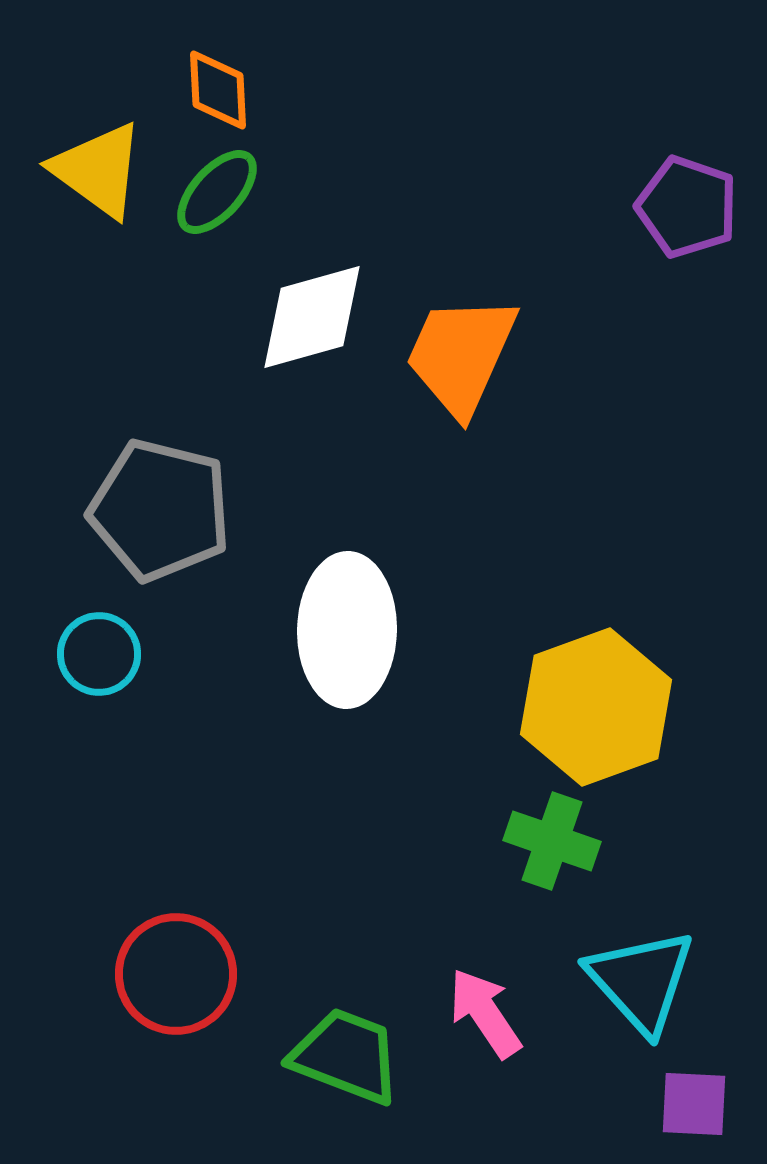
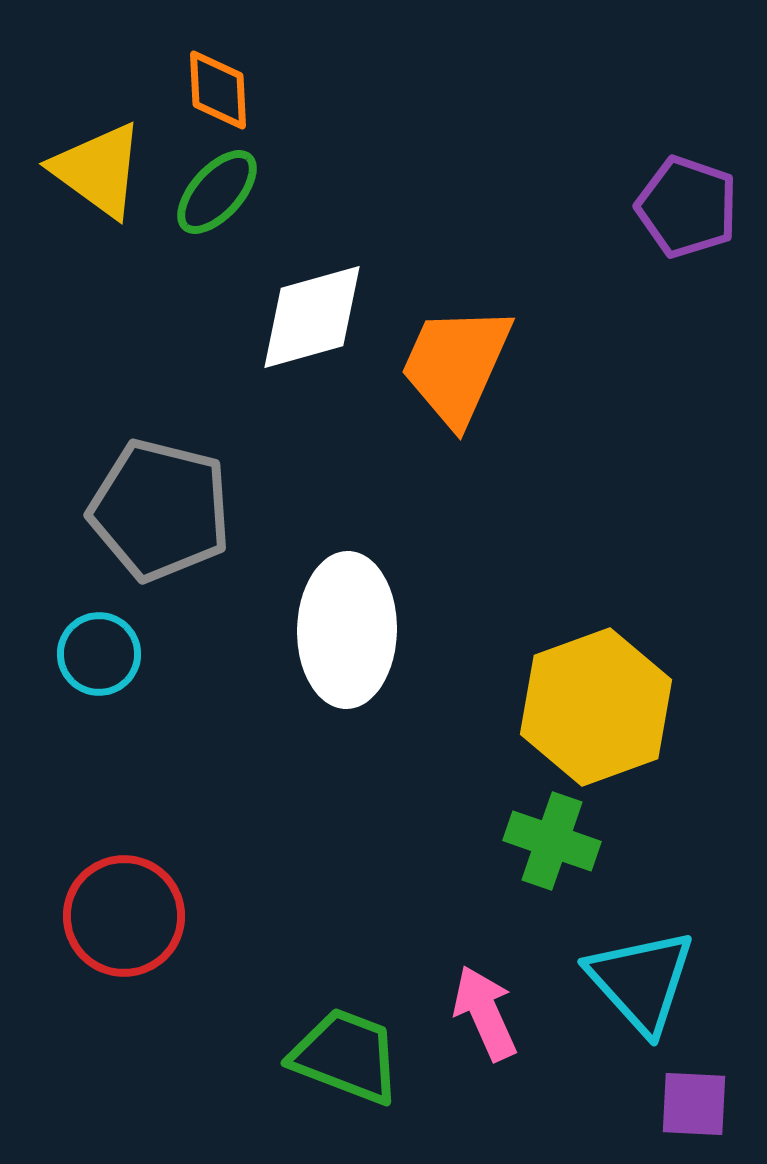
orange trapezoid: moved 5 px left, 10 px down
red circle: moved 52 px left, 58 px up
pink arrow: rotated 10 degrees clockwise
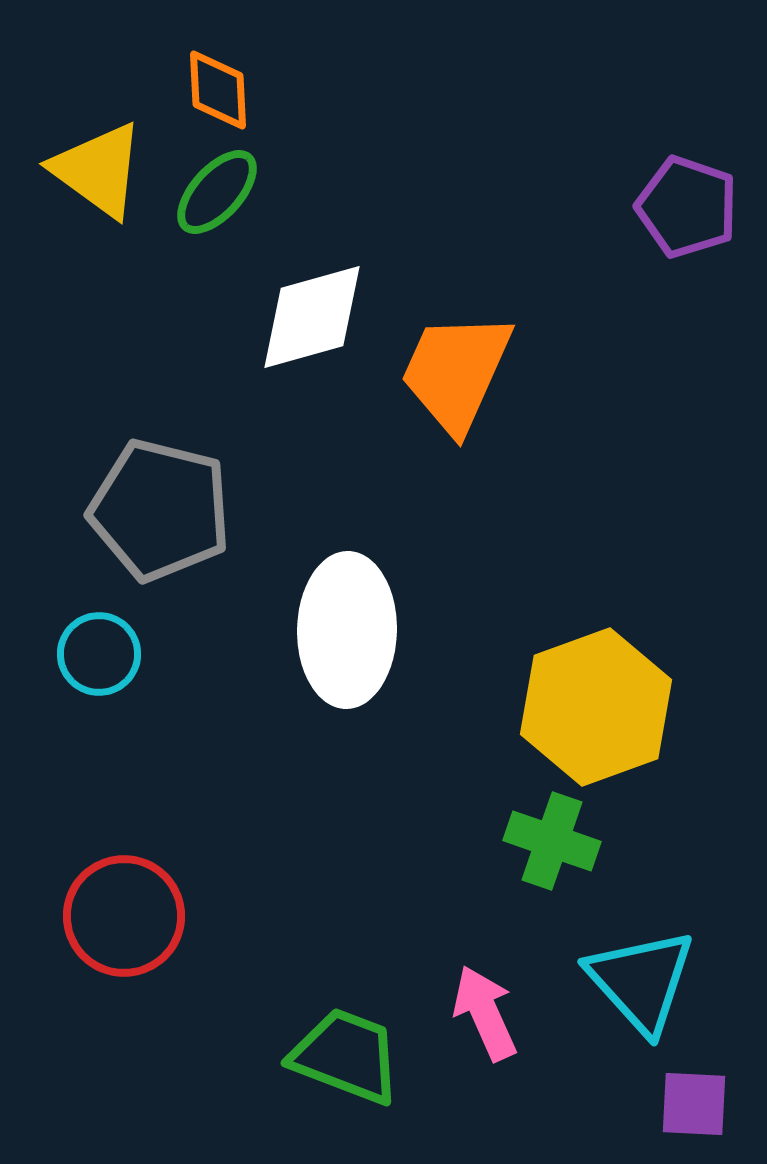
orange trapezoid: moved 7 px down
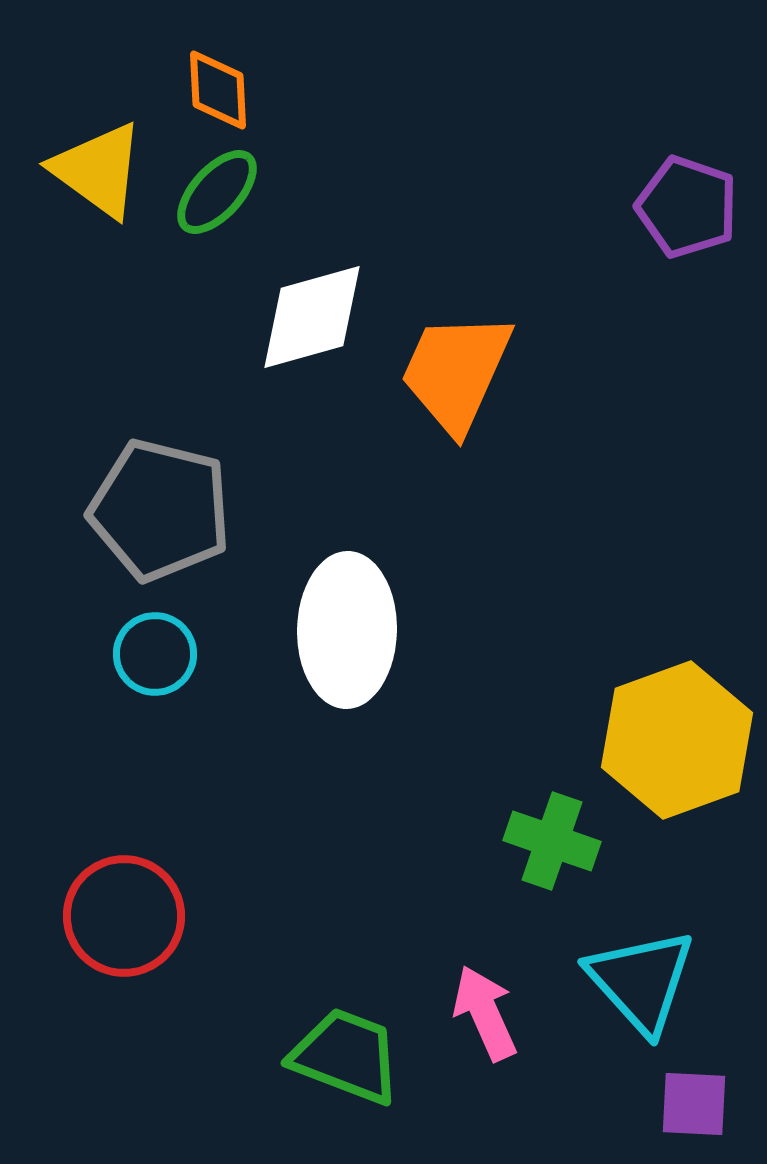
cyan circle: moved 56 px right
yellow hexagon: moved 81 px right, 33 px down
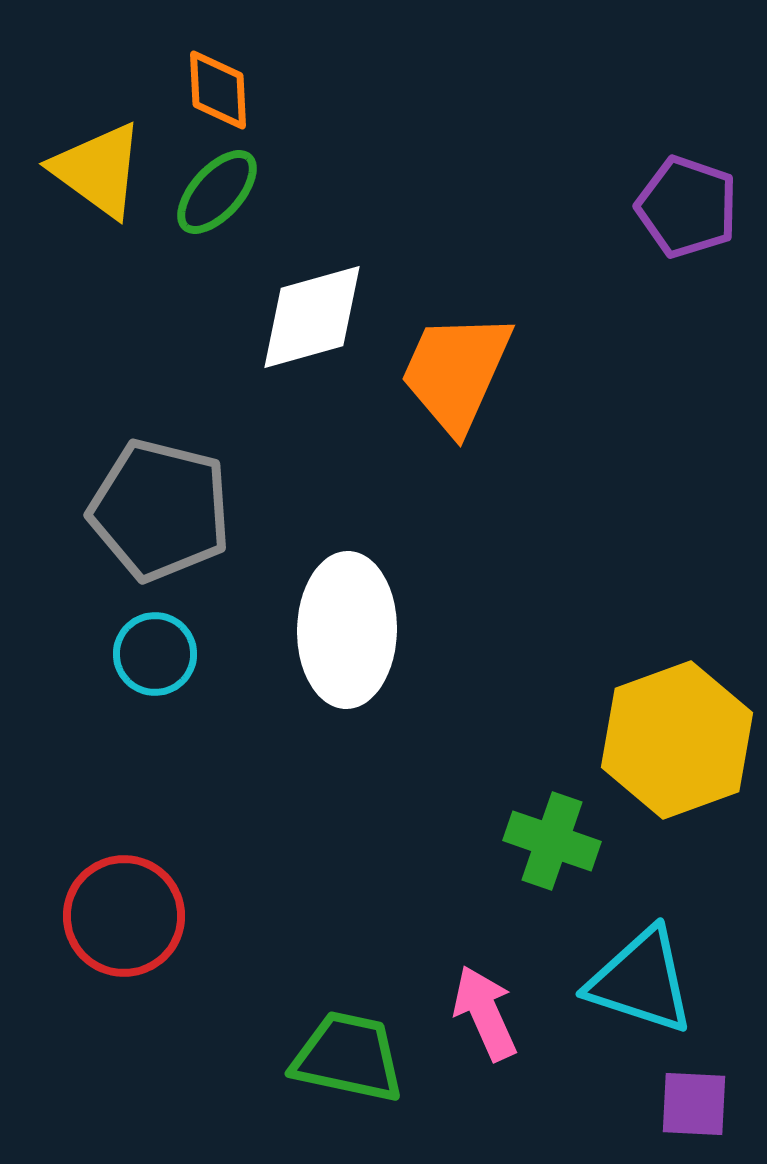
cyan triangle: rotated 30 degrees counterclockwise
green trapezoid: moved 2 px right, 1 px down; rotated 9 degrees counterclockwise
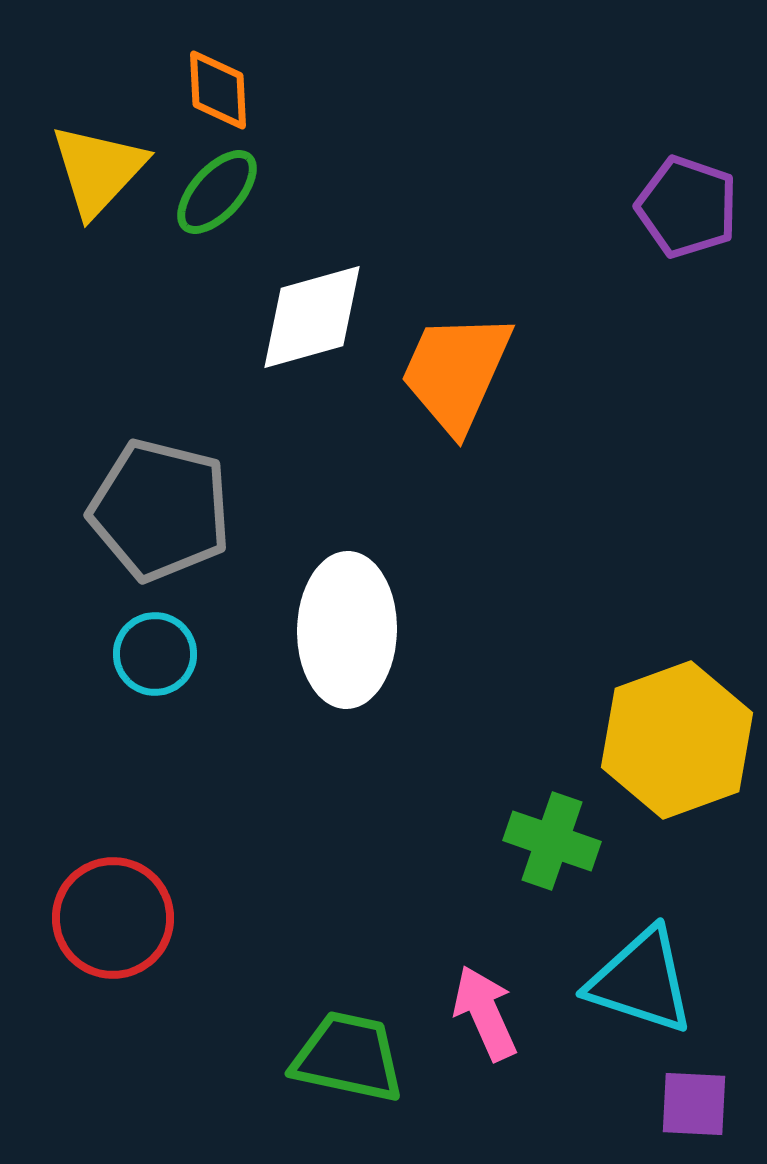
yellow triangle: rotated 37 degrees clockwise
red circle: moved 11 px left, 2 px down
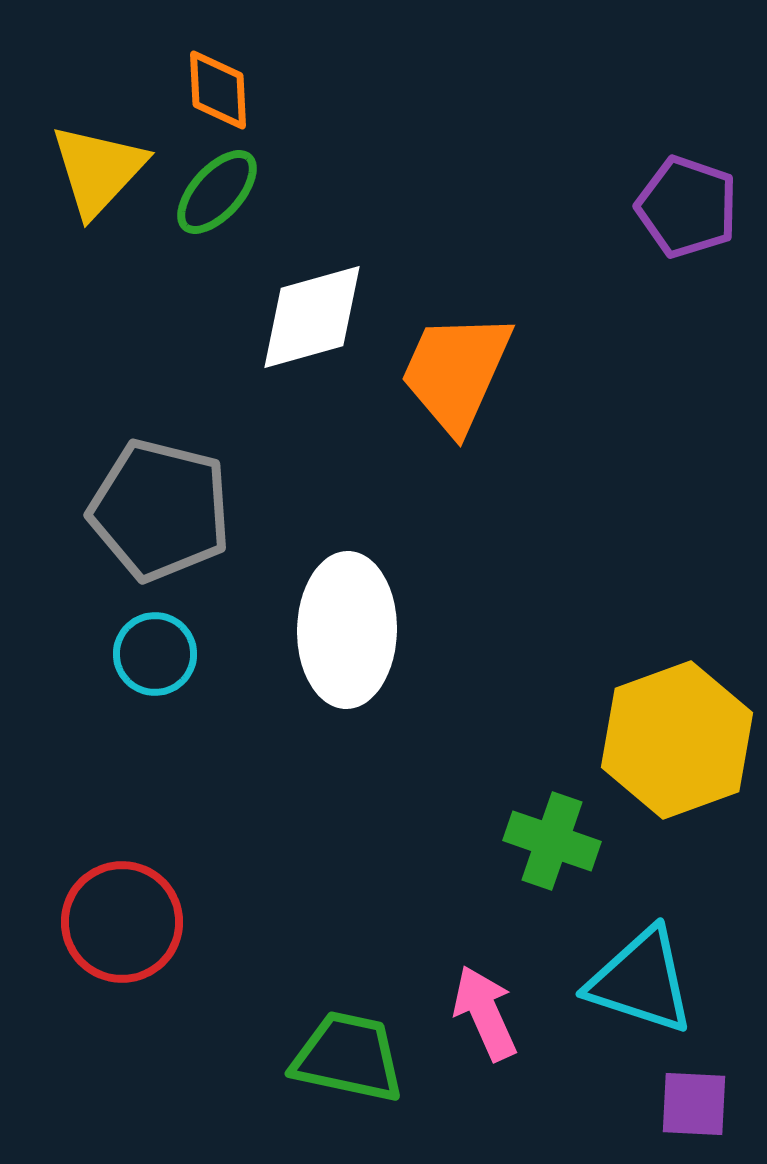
red circle: moved 9 px right, 4 px down
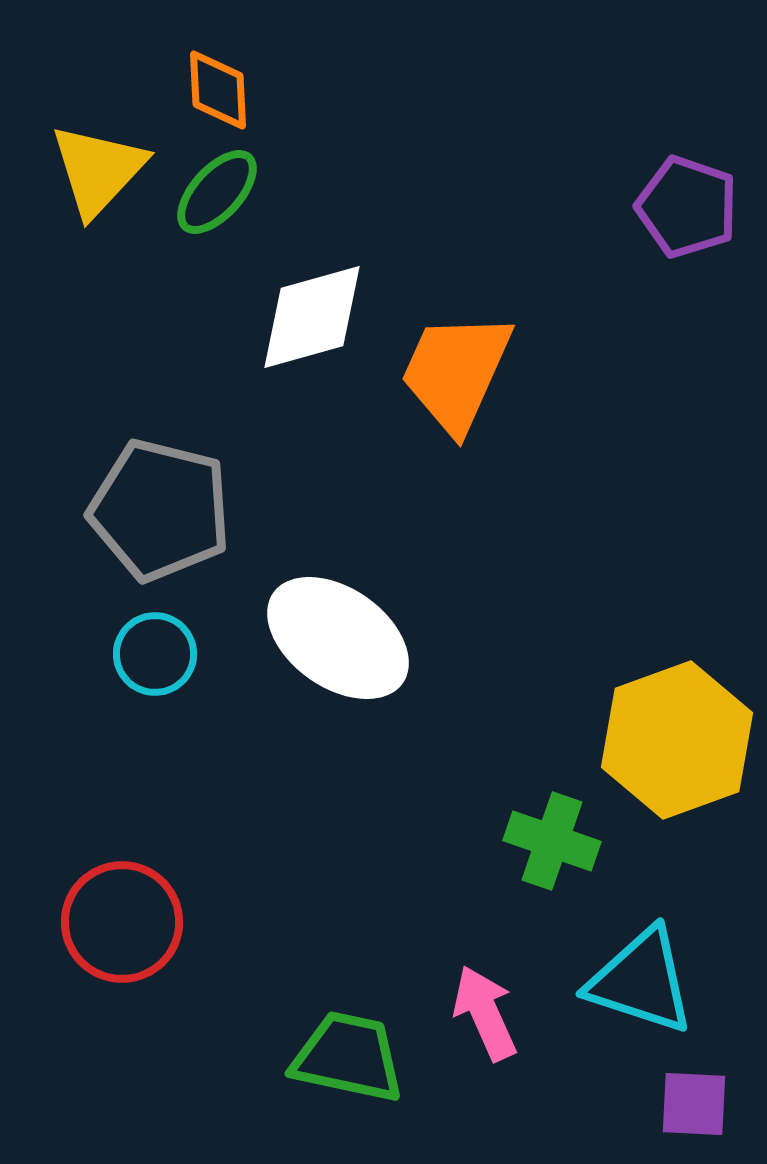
white ellipse: moved 9 px left, 8 px down; rotated 56 degrees counterclockwise
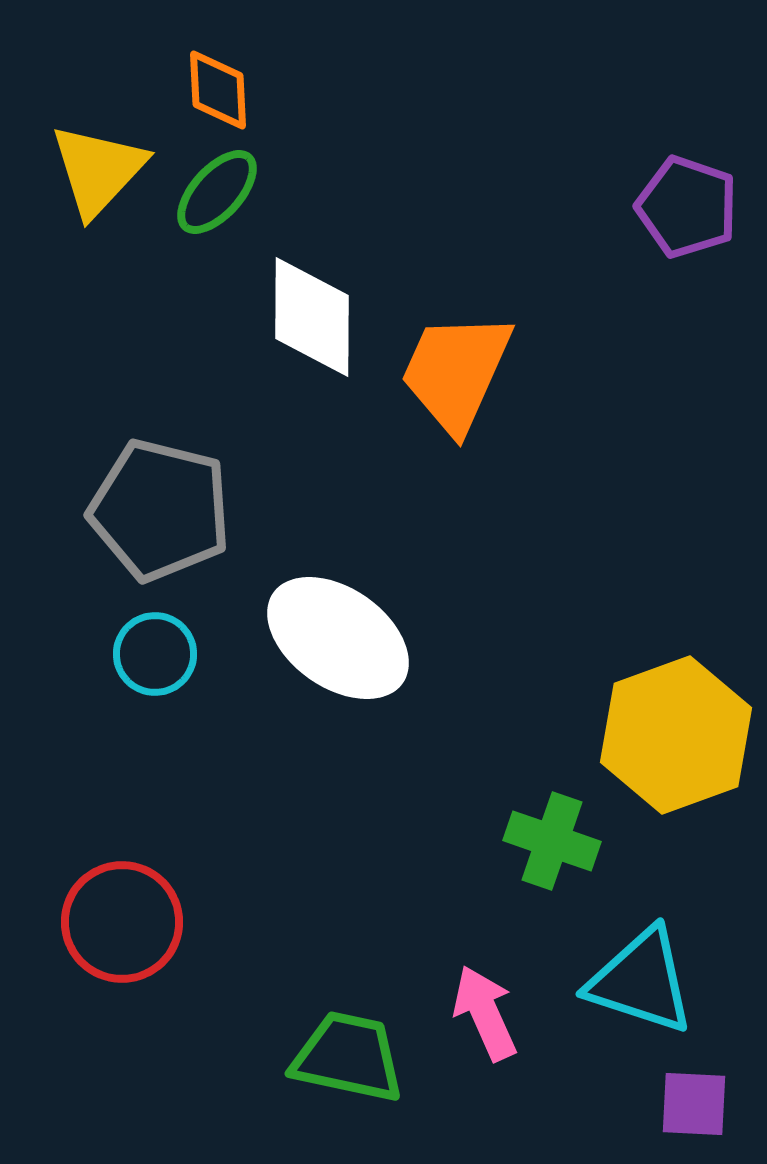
white diamond: rotated 74 degrees counterclockwise
yellow hexagon: moved 1 px left, 5 px up
